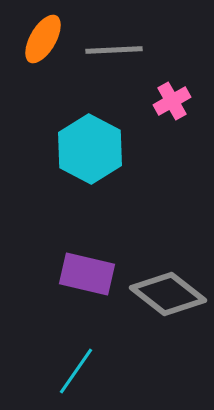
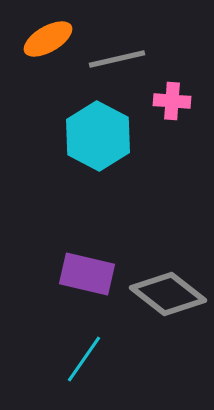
orange ellipse: moved 5 px right; rotated 30 degrees clockwise
gray line: moved 3 px right, 9 px down; rotated 10 degrees counterclockwise
pink cross: rotated 33 degrees clockwise
cyan hexagon: moved 8 px right, 13 px up
cyan line: moved 8 px right, 12 px up
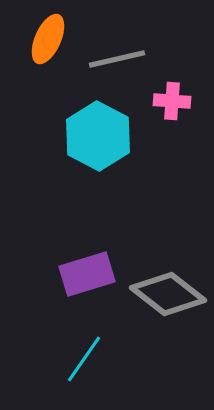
orange ellipse: rotated 36 degrees counterclockwise
purple rectangle: rotated 30 degrees counterclockwise
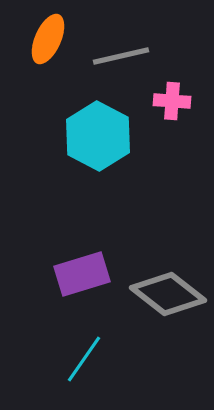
gray line: moved 4 px right, 3 px up
purple rectangle: moved 5 px left
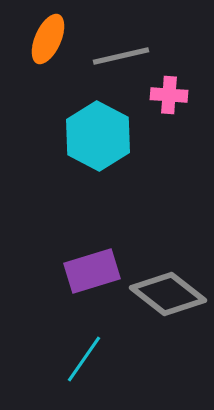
pink cross: moved 3 px left, 6 px up
purple rectangle: moved 10 px right, 3 px up
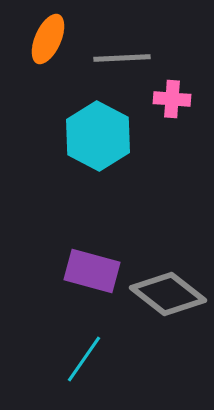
gray line: moved 1 px right, 2 px down; rotated 10 degrees clockwise
pink cross: moved 3 px right, 4 px down
purple rectangle: rotated 32 degrees clockwise
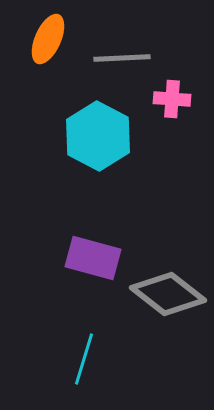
purple rectangle: moved 1 px right, 13 px up
cyan line: rotated 18 degrees counterclockwise
